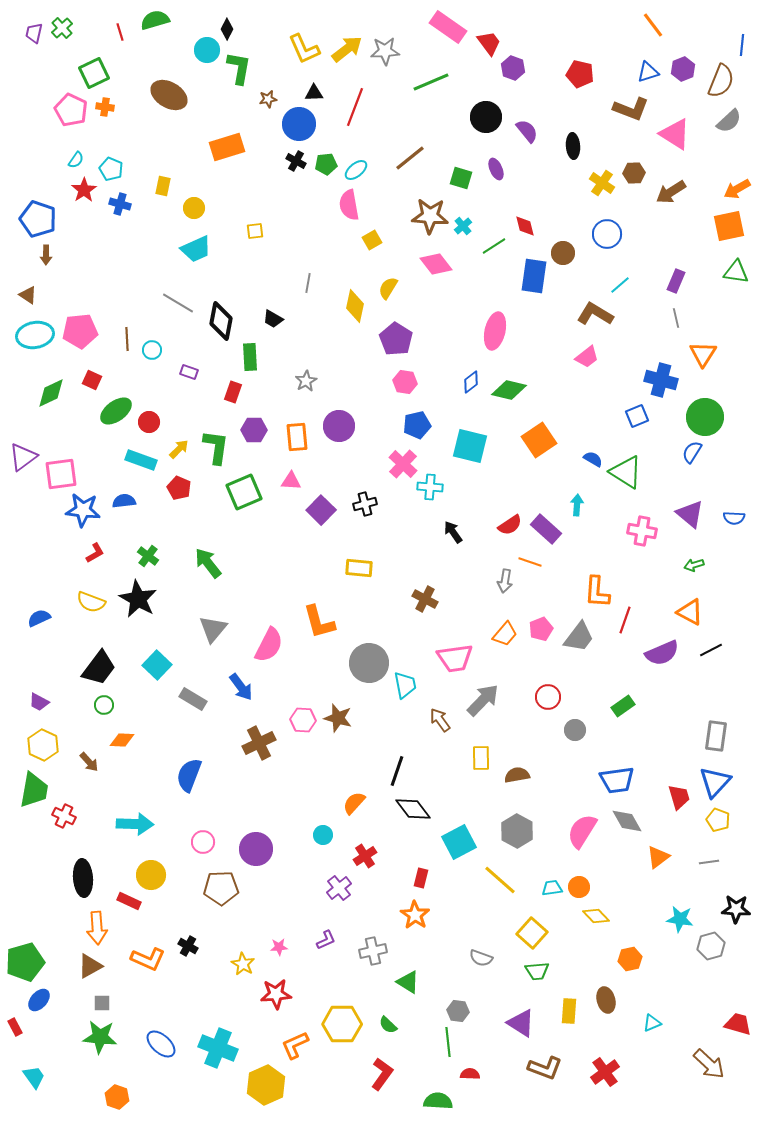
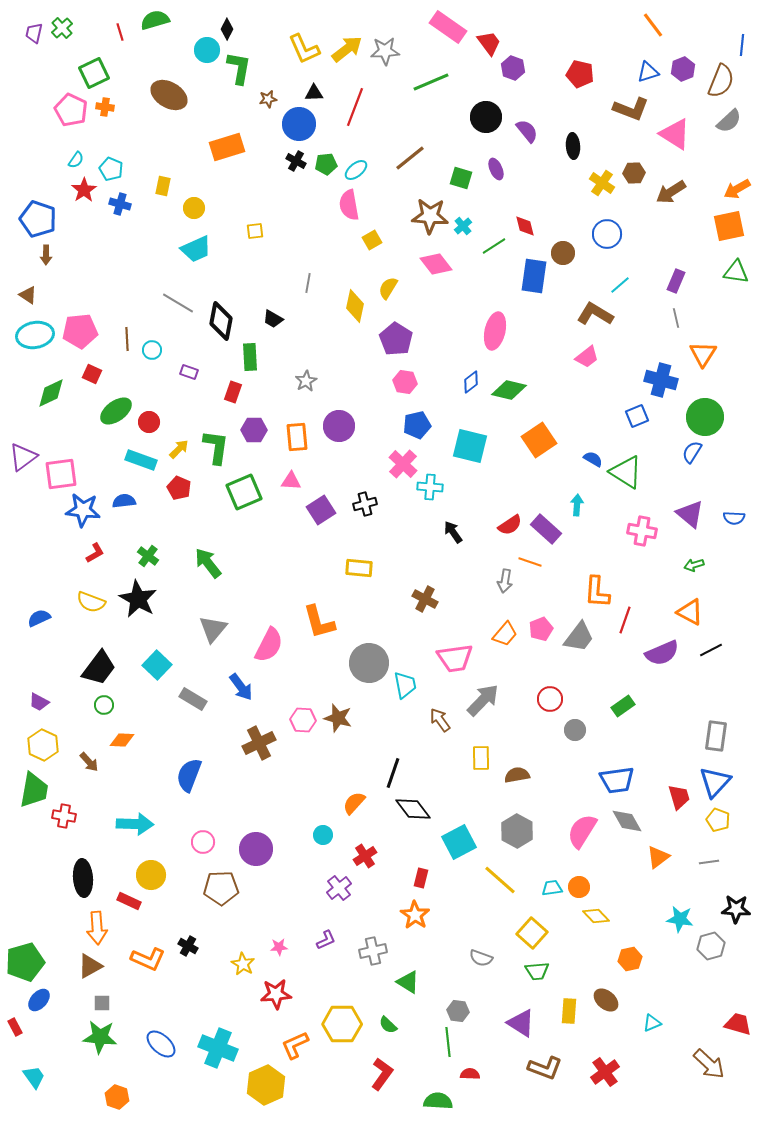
red square at (92, 380): moved 6 px up
purple square at (321, 510): rotated 12 degrees clockwise
red circle at (548, 697): moved 2 px right, 2 px down
black line at (397, 771): moved 4 px left, 2 px down
red cross at (64, 816): rotated 15 degrees counterclockwise
brown ellipse at (606, 1000): rotated 35 degrees counterclockwise
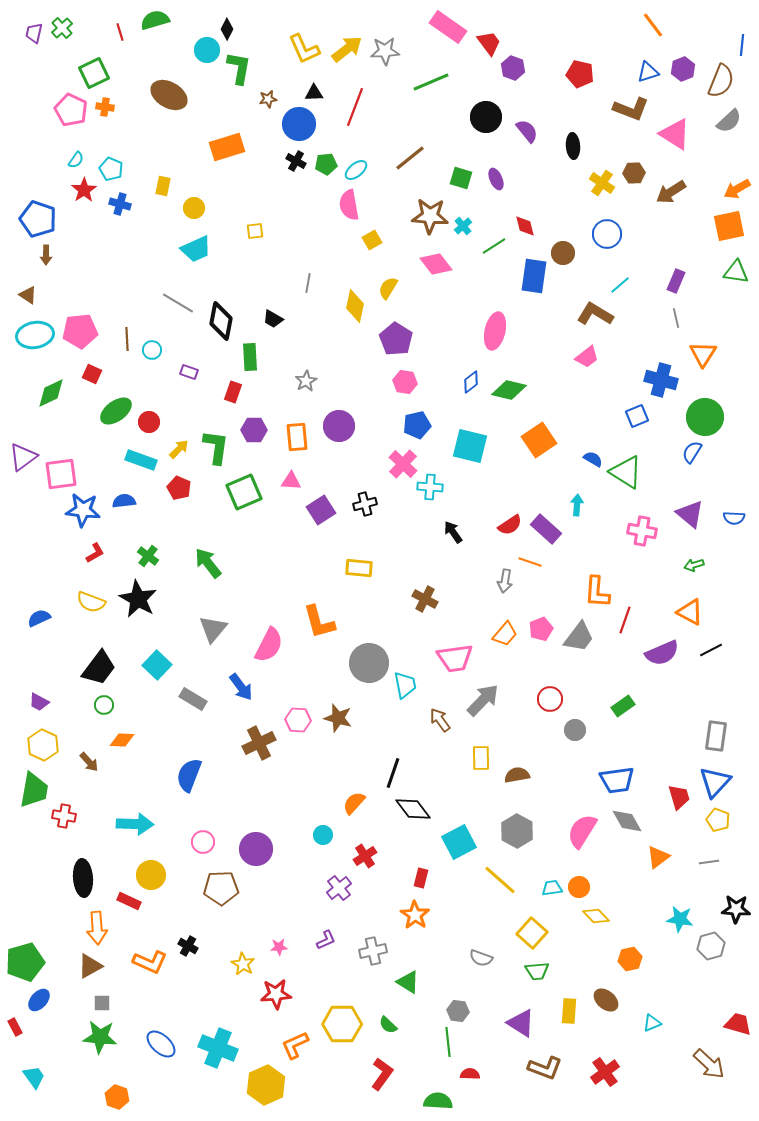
purple ellipse at (496, 169): moved 10 px down
pink hexagon at (303, 720): moved 5 px left
orange L-shape at (148, 959): moved 2 px right, 3 px down
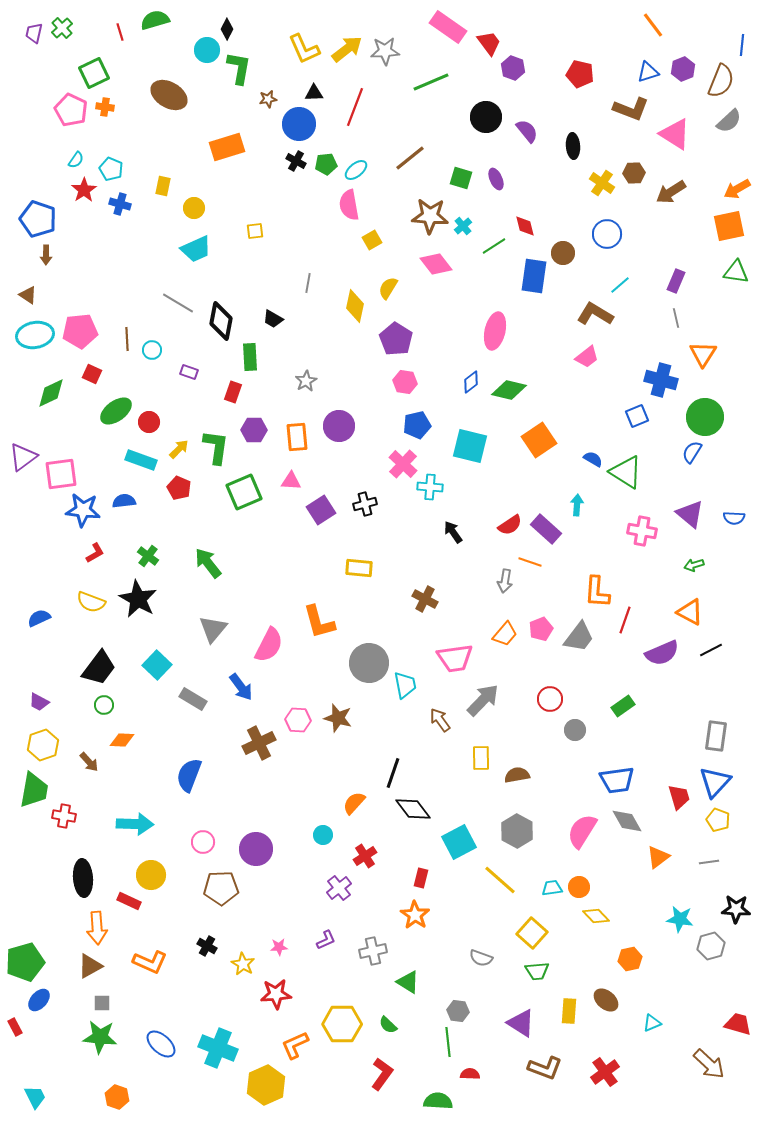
yellow hexagon at (43, 745): rotated 16 degrees clockwise
black cross at (188, 946): moved 19 px right
cyan trapezoid at (34, 1077): moved 1 px right, 20 px down; rotated 10 degrees clockwise
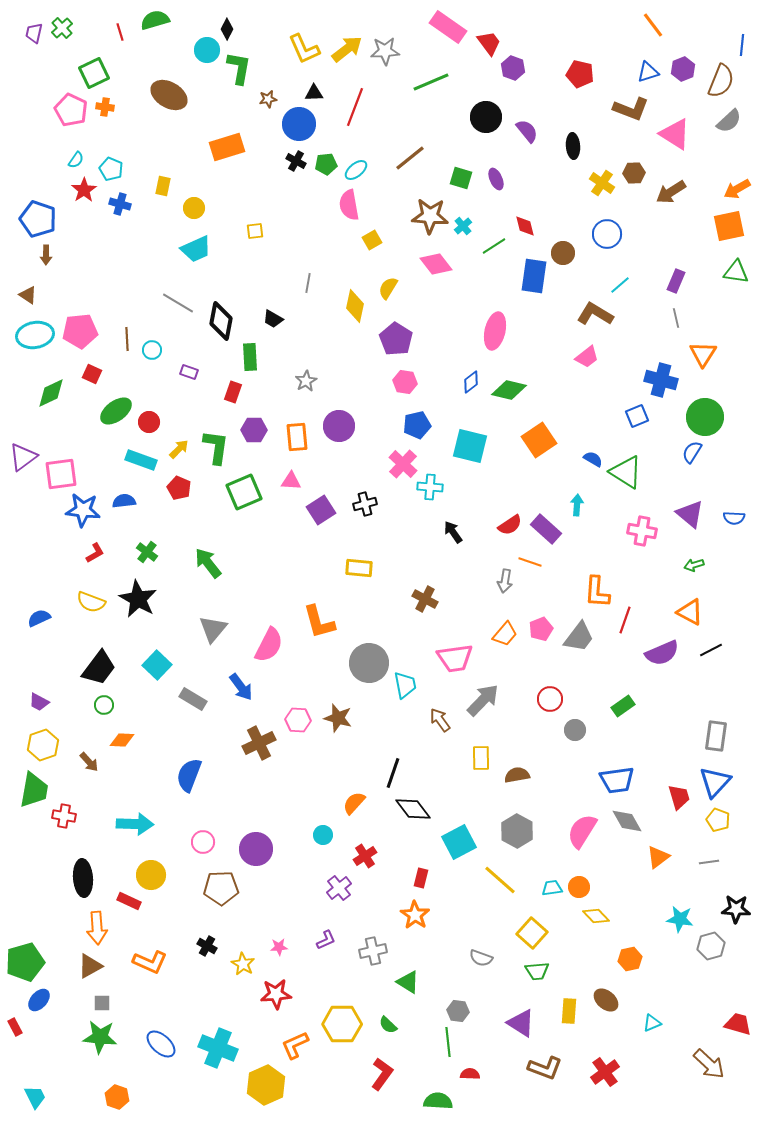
green cross at (148, 556): moved 1 px left, 4 px up
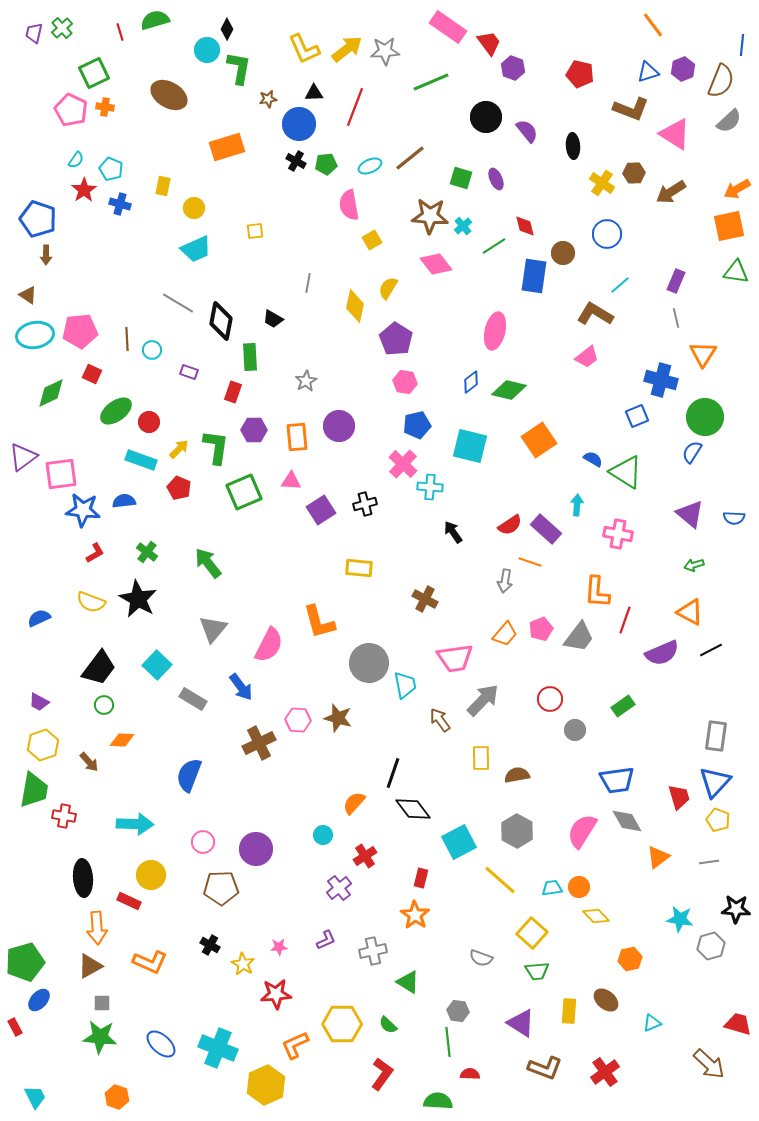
cyan ellipse at (356, 170): moved 14 px right, 4 px up; rotated 15 degrees clockwise
pink cross at (642, 531): moved 24 px left, 3 px down
black cross at (207, 946): moved 3 px right, 1 px up
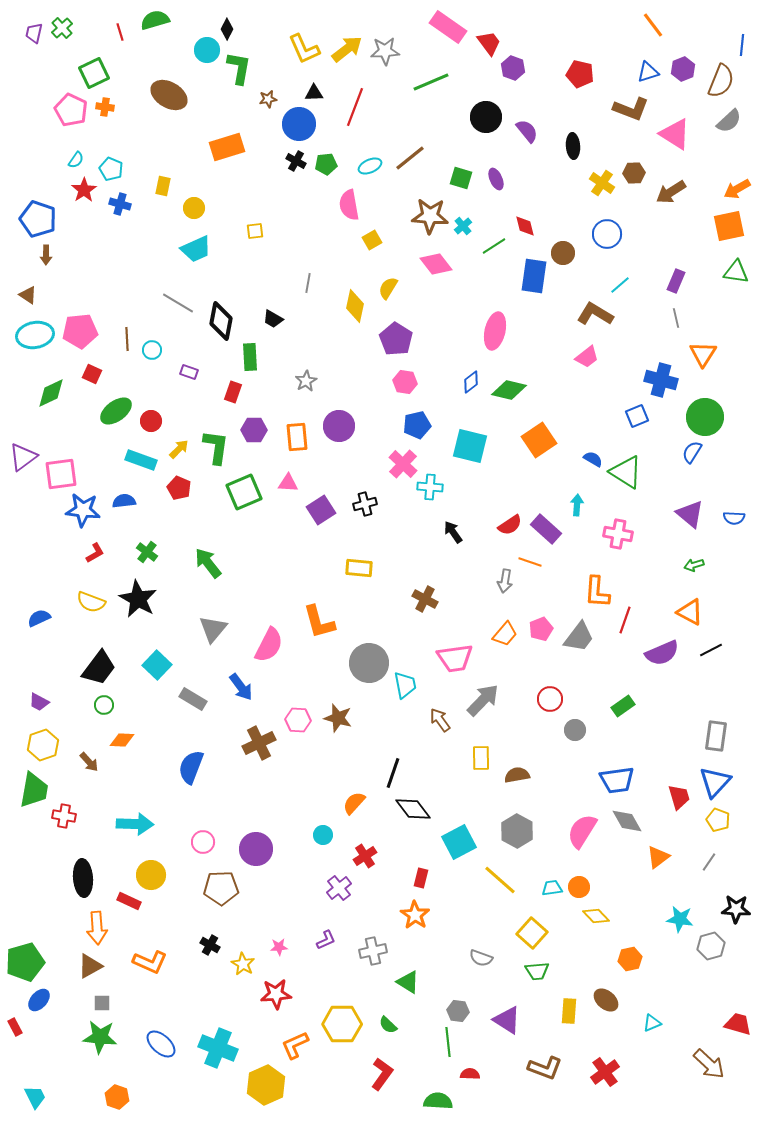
red circle at (149, 422): moved 2 px right, 1 px up
pink triangle at (291, 481): moved 3 px left, 2 px down
blue semicircle at (189, 775): moved 2 px right, 8 px up
gray line at (709, 862): rotated 48 degrees counterclockwise
purple triangle at (521, 1023): moved 14 px left, 3 px up
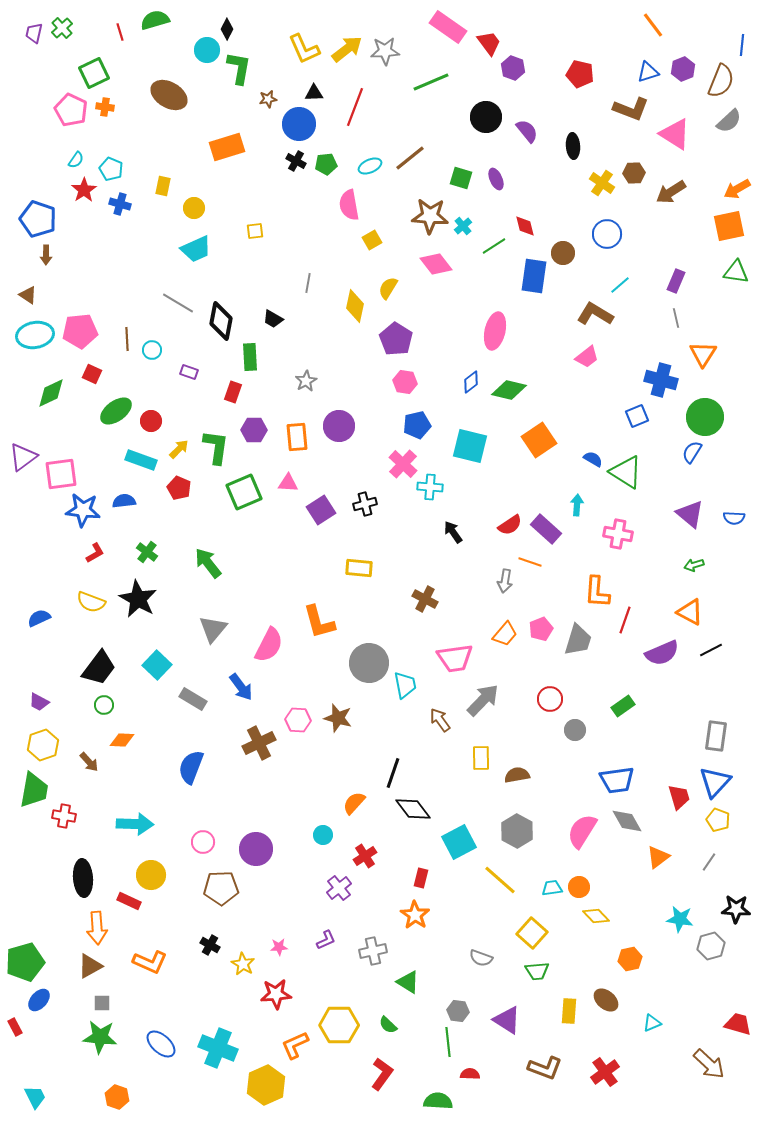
gray trapezoid at (579, 637): moved 1 px left, 3 px down; rotated 20 degrees counterclockwise
yellow hexagon at (342, 1024): moved 3 px left, 1 px down
